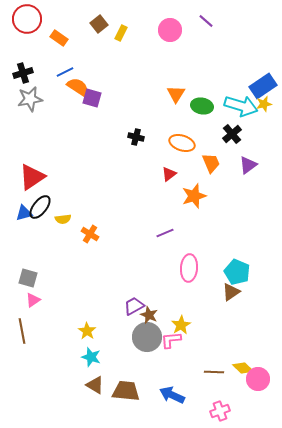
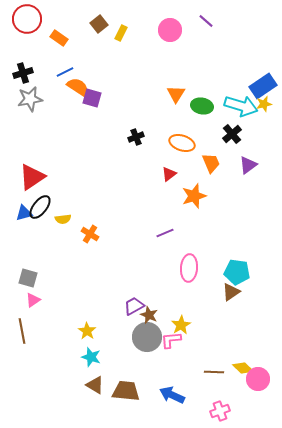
black cross at (136, 137): rotated 35 degrees counterclockwise
cyan pentagon at (237, 272): rotated 15 degrees counterclockwise
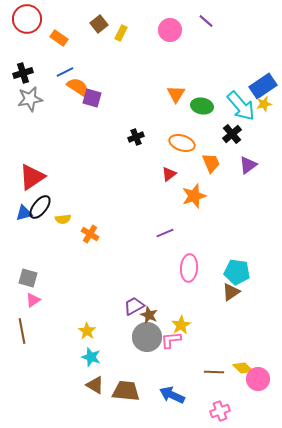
cyan arrow at (241, 106): rotated 32 degrees clockwise
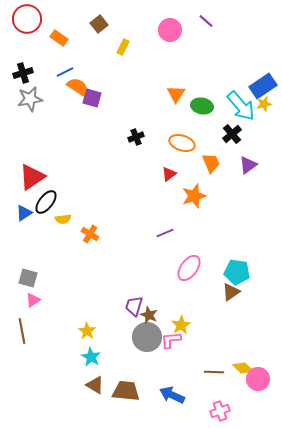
yellow rectangle at (121, 33): moved 2 px right, 14 px down
black ellipse at (40, 207): moved 6 px right, 5 px up
blue triangle at (24, 213): rotated 18 degrees counterclockwise
pink ellipse at (189, 268): rotated 32 degrees clockwise
purple trapezoid at (134, 306): rotated 45 degrees counterclockwise
cyan star at (91, 357): rotated 12 degrees clockwise
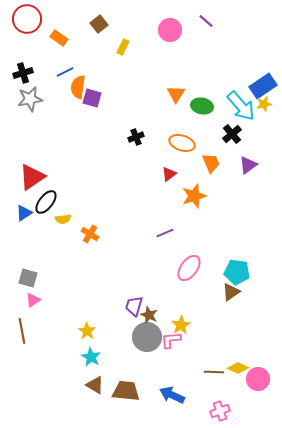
orange semicircle at (78, 87): rotated 115 degrees counterclockwise
yellow diamond at (243, 368): moved 5 px left; rotated 20 degrees counterclockwise
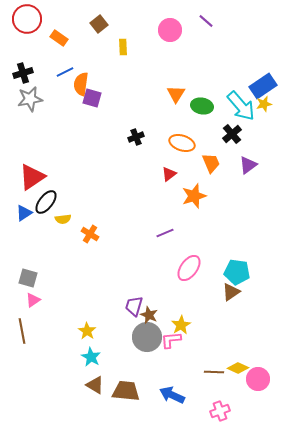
yellow rectangle at (123, 47): rotated 28 degrees counterclockwise
orange semicircle at (78, 87): moved 3 px right, 3 px up
